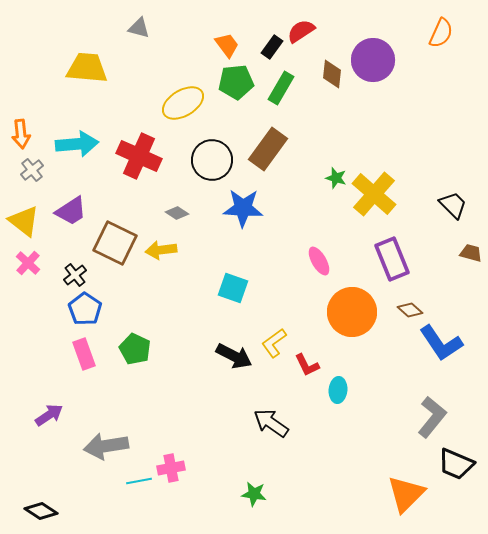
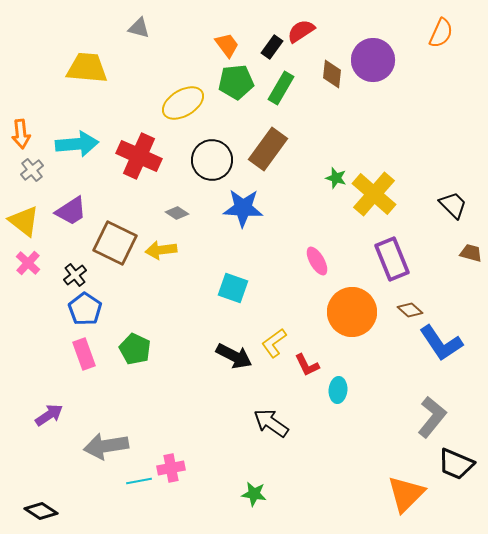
pink ellipse at (319, 261): moved 2 px left
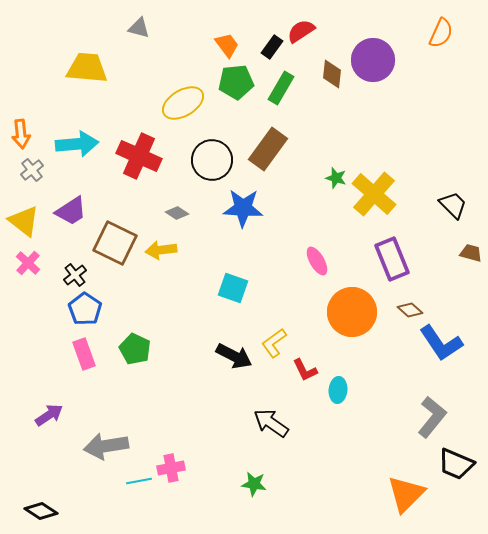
red L-shape at (307, 365): moved 2 px left, 5 px down
green star at (254, 494): moved 10 px up
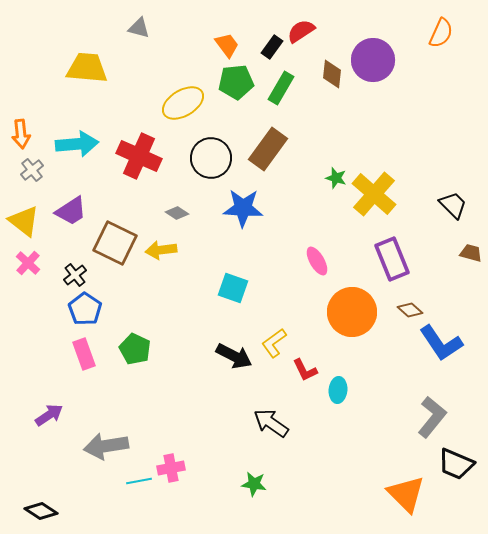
black circle at (212, 160): moved 1 px left, 2 px up
orange triangle at (406, 494): rotated 30 degrees counterclockwise
